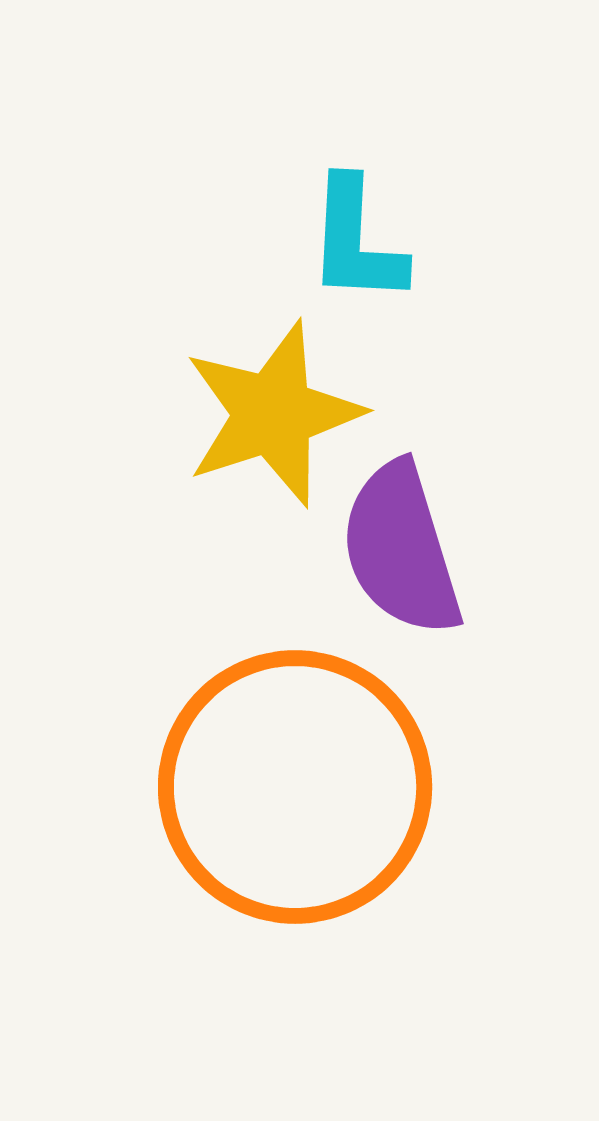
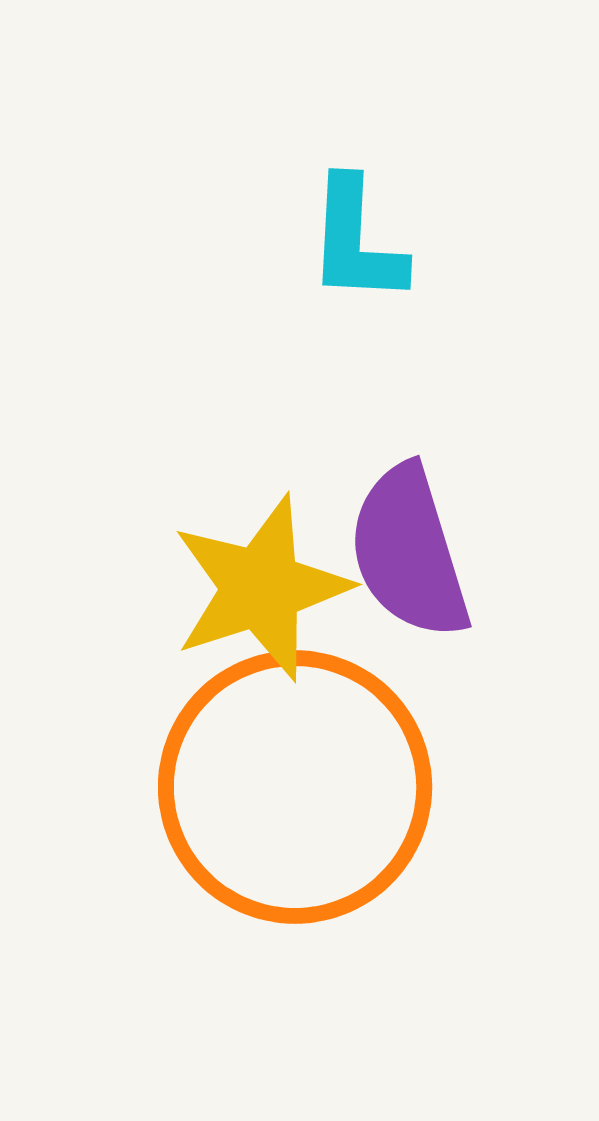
yellow star: moved 12 px left, 174 px down
purple semicircle: moved 8 px right, 3 px down
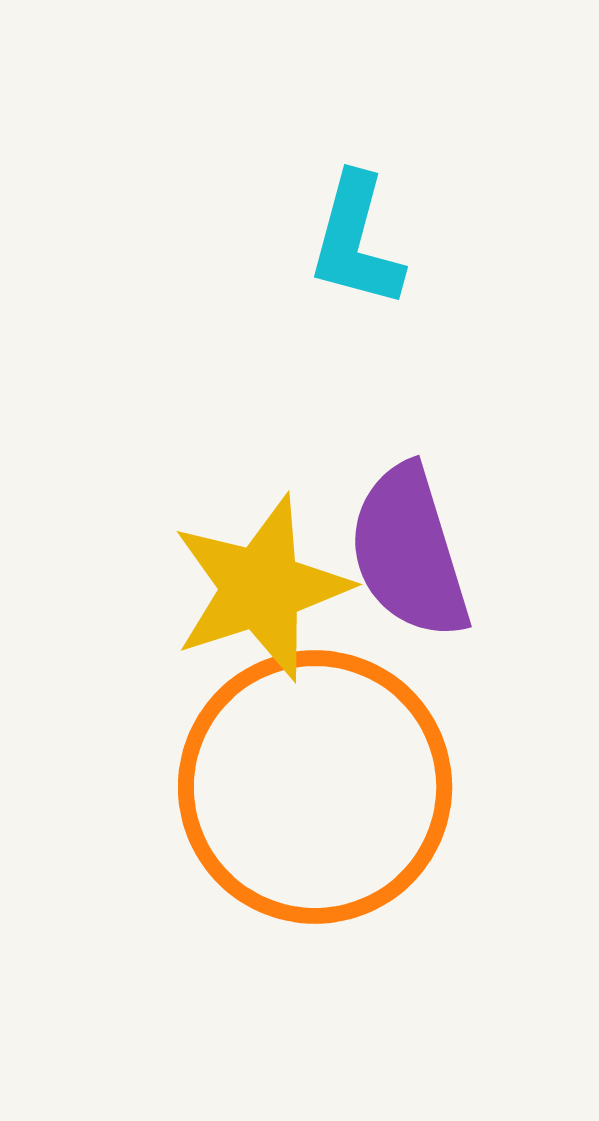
cyan L-shape: rotated 12 degrees clockwise
orange circle: moved 20 px right
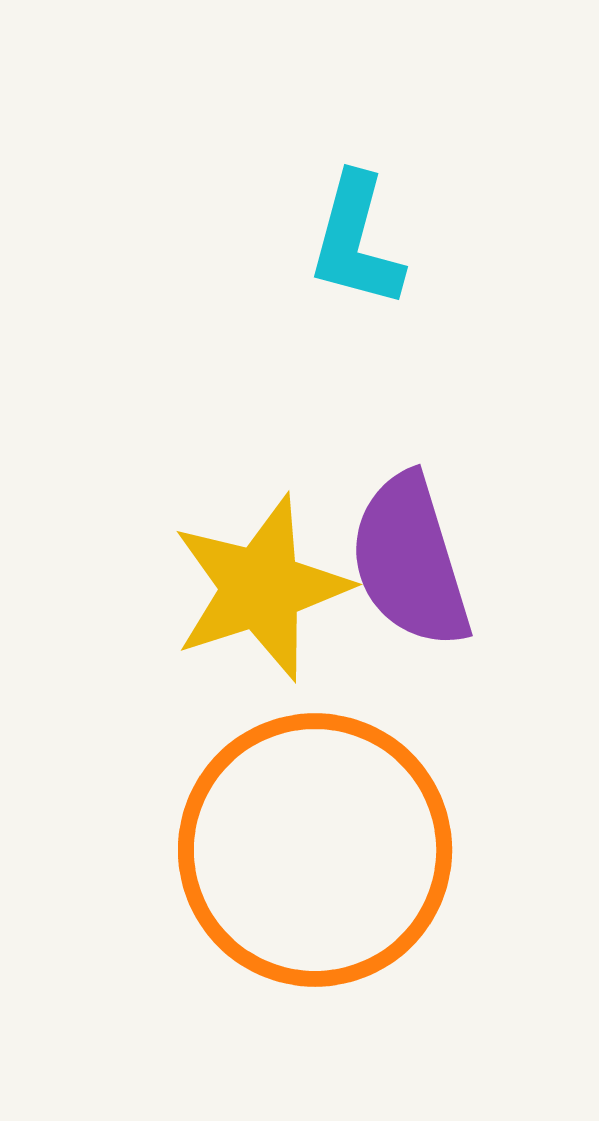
purple semicircle: moved 1 px right, 9 px down
orange circle: moved 63 px down
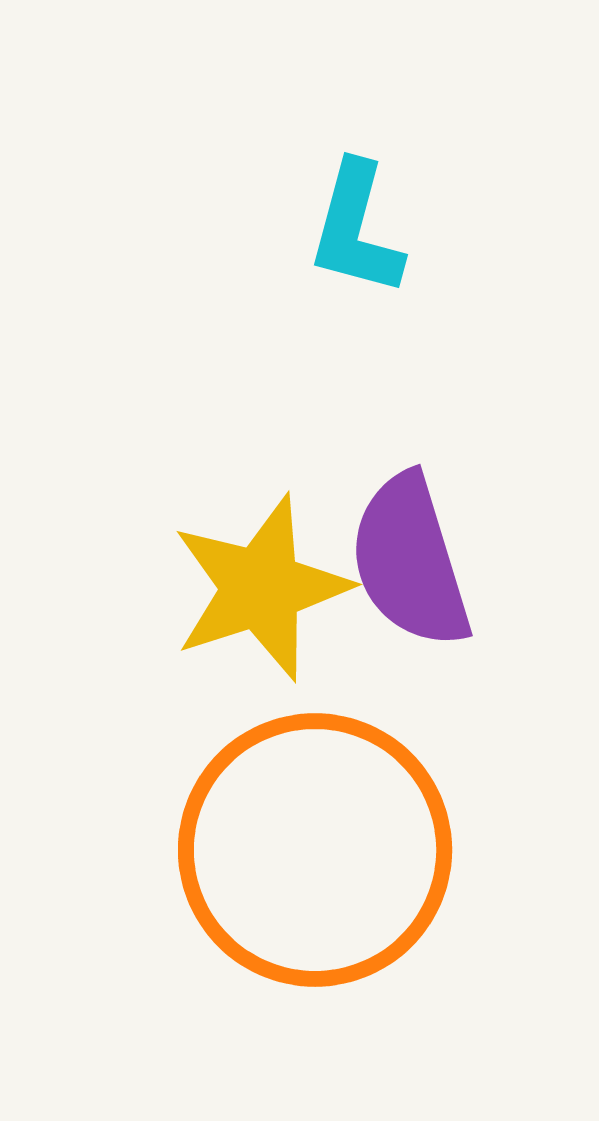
cyan L-shape: moved 12 px up
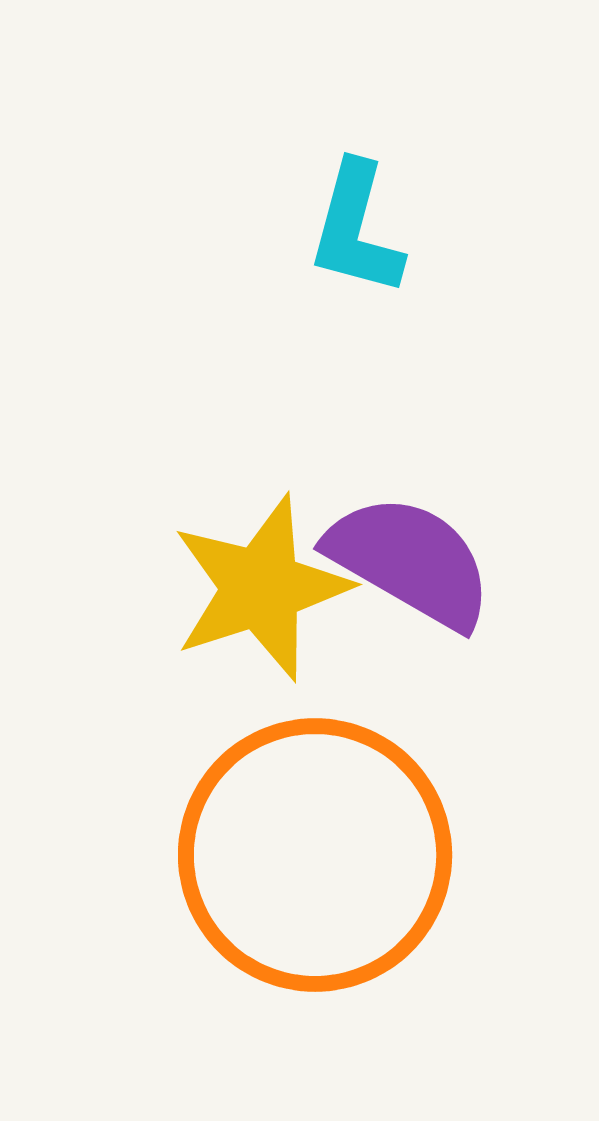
purple semicircle: rotated 137 degrees clockwise
orange circle: moved 5 px down
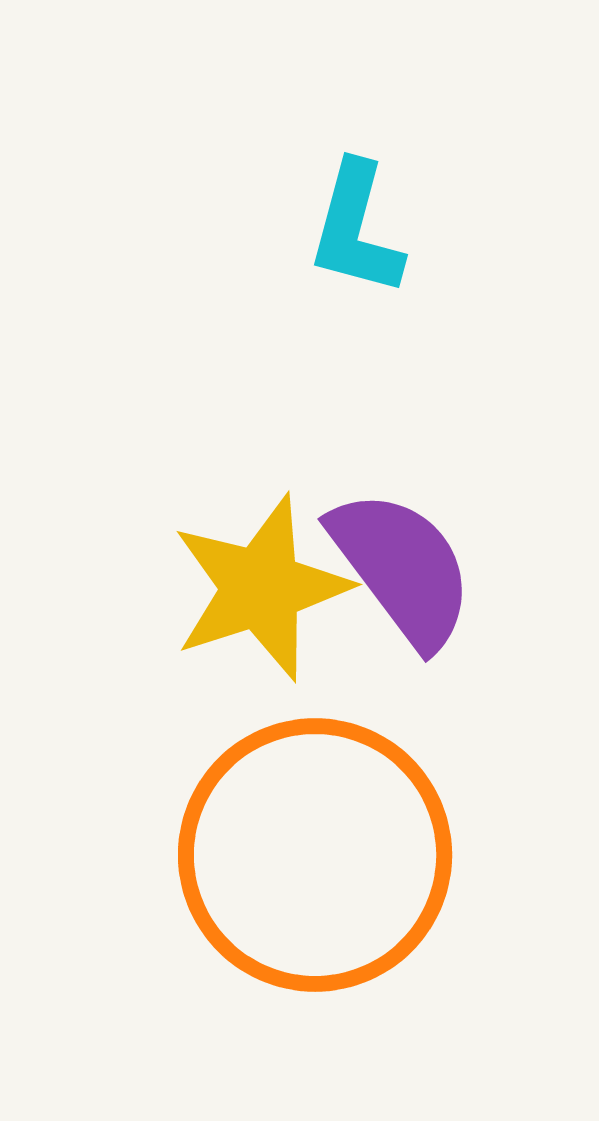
purple semicircle: moved 8 px left, 7 px down; rotated 23 degrees clockwise
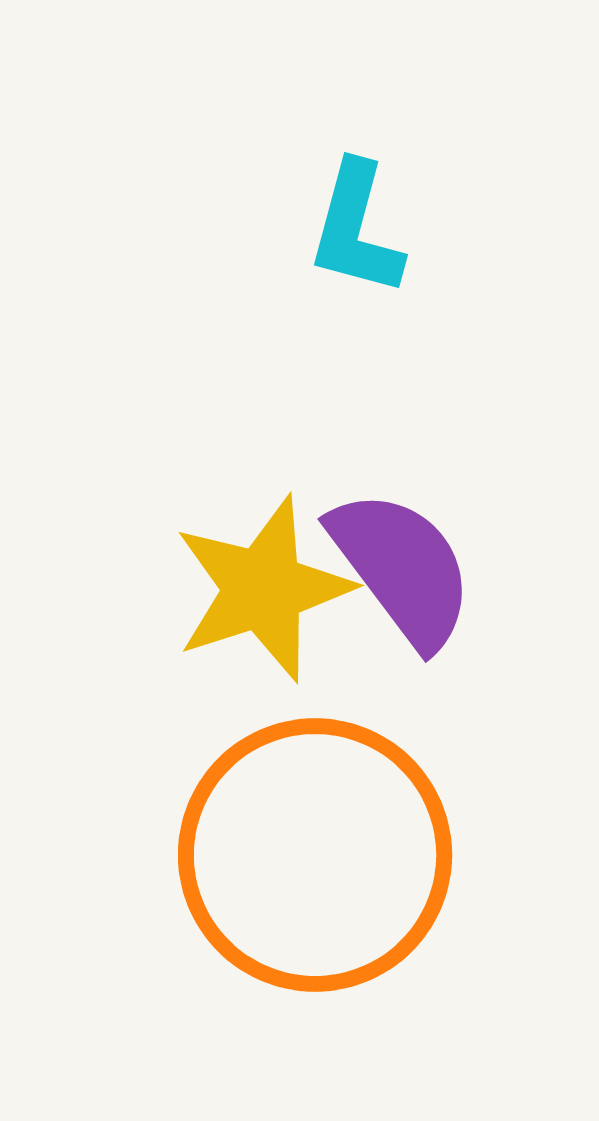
yellow star: moved 2 px right, 1 px down
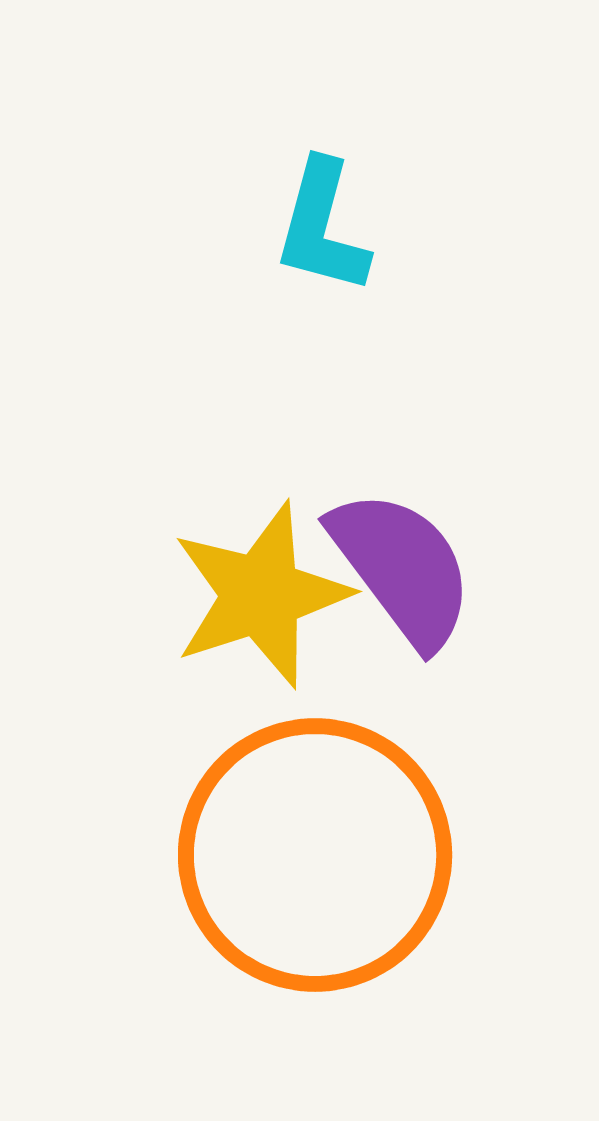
cyan L-shape: moved 34 px left, 2 px up
yellow star: moved 2 px left, 6 px down
